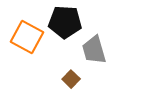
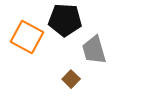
black pentagon: moved 2 px up
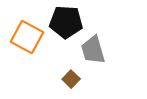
black pentagon: moved 1 px right, 2 px down
gray trapezoid: moved 1 px left
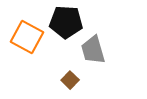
brown square: moved 1 px left, 1 px down
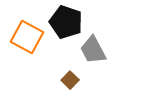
black pentagon: rotated 16 degrees clockwise
gray trapezoid: rotated 12 degrees counterclockwise
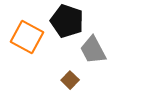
black pentagon: moved 1 px right, 1 px up
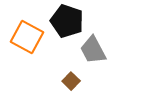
brown square: moved 1 px right, 1 px down
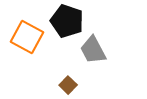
brown square: moved 3 px left, 4 px down
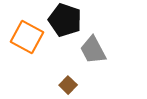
black pentagon: moved 2 px left, 1 px up
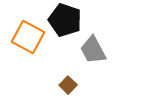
orange square: moved 1 px right
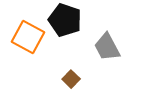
gray trapezoid: moved 14 px right, 3 px up
brown square: moved 3 px right, 6 px up
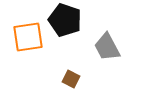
orange square: rotated 36 degrees counterclockwise
brown square: rotated 18 degrees counterclockwise
